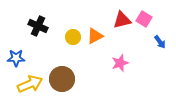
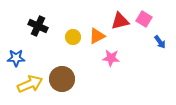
red triangle: moved 2 px left, 1 px down
orange triangle: moved 2 px right
pink star: moved 9 px left, 5 px up; rotated 24 degrees clockwise
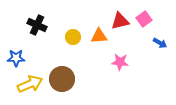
pink square: rotated 21 degrees clockwise
black cross: moved 1 px left, 1 px up
orange triangle: moved 2 px right; rotated 24 degrees clockwise
blue arrow: moved 1 px down; rotated 24 degrees counterclockwise
pink star: moved 9 px right, 4 px down
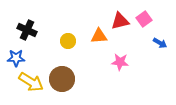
black cross: moved 10 px left, 5 px down
yellow circle: moved 5 px left, 4 px down
yellow arrow: moved 1 px right, 2 px up; rotated 55 degrees clockwise
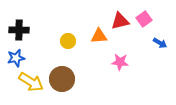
black cross: moved 8 px left; rotated 24 degrees counterclockwise
blue star: rotated 12 degrees counterclockwise
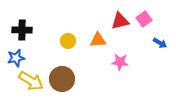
black cross: moved 3 px right
orange triangle: moved 1 px left, 4 px down
yellow arrow: moved 1 px up
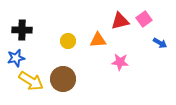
brown circle: moved 1 px right
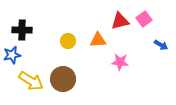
blue arrow: moved 1 px right, 2 px down
blue star: moved 4 px left, 3 px up
